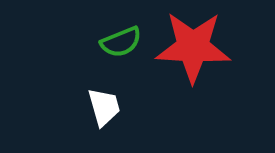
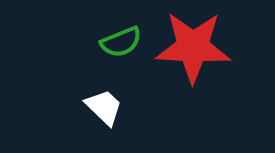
white trapezoid: rotated 30 degrees counterclockwise
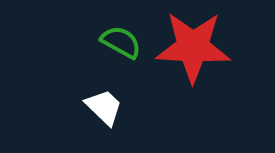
green semicircle: rotated 129 degrees counterclockwise
